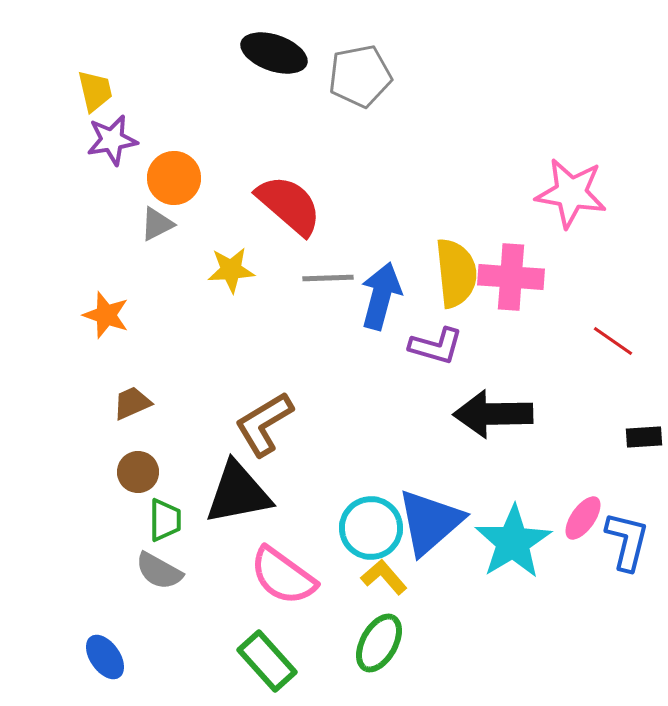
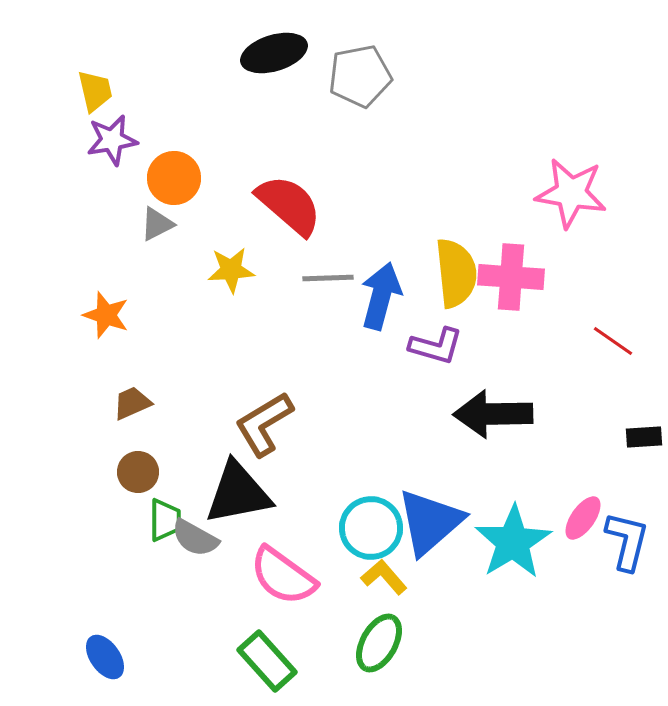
black ellipse: rotated 36 degrees counterclockwise
gray semicircle: moved 36 px right, 33 px up
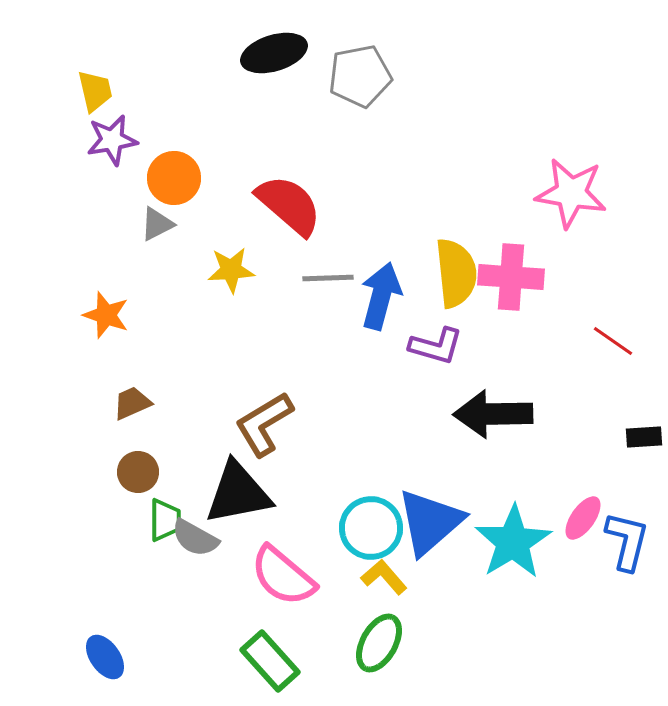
pink semicircle: rotated 4 degrees clockwise
green rectangle: moved 3 px right
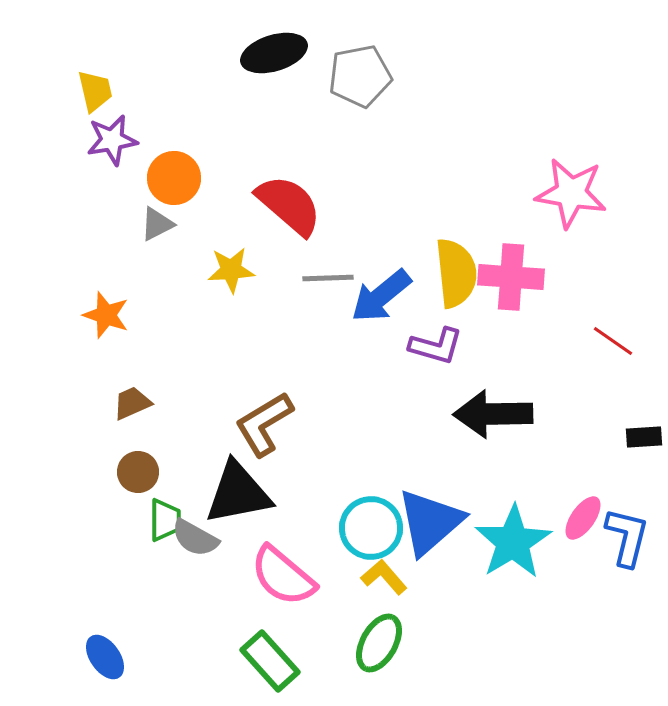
blue arrow: rotated 144 degrees counterclockwise
blue L-shape: moved 4 px up
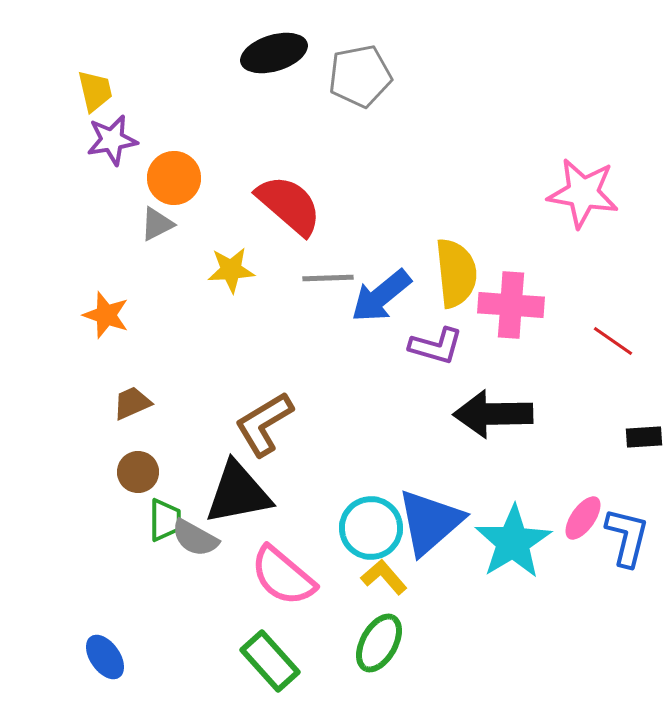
pink star: moved 12 px right
pink cross: moved 28 px down
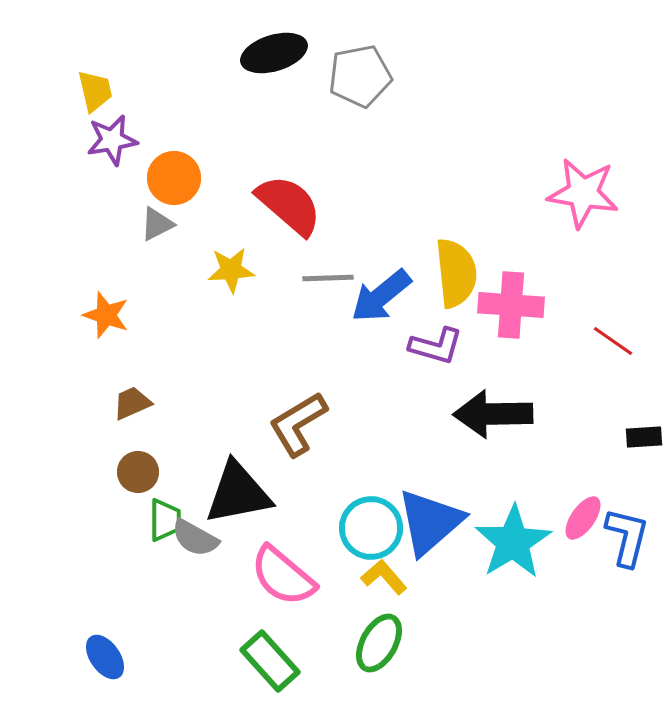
brown L-shape: moved 34 px right
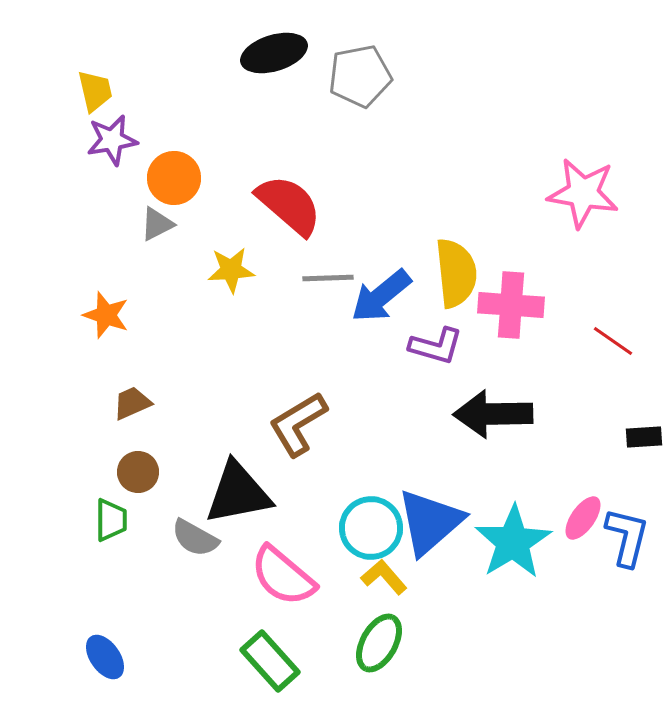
green trapezoid: moved 54 px left
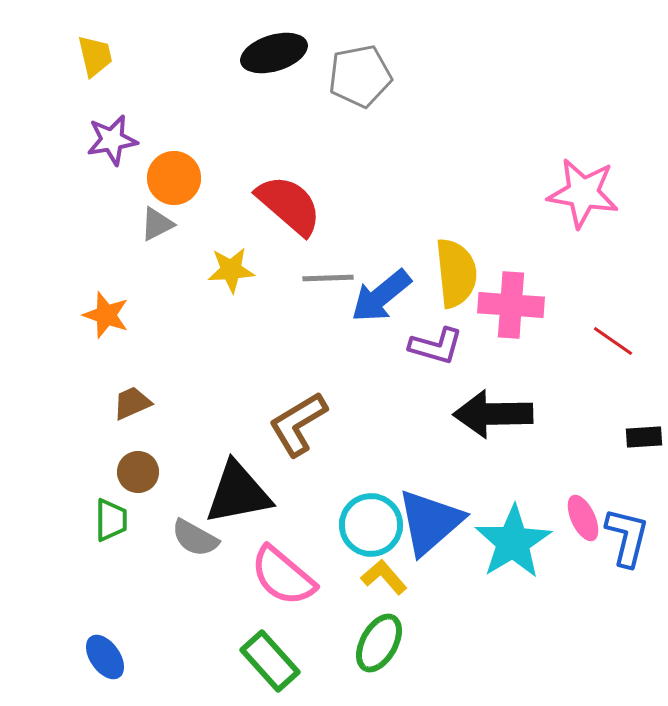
yellow trapezoid: moved 35 px up
pink ellipse: rotated 60 degrees counterclockwise
cyan circle: moved 3 px up
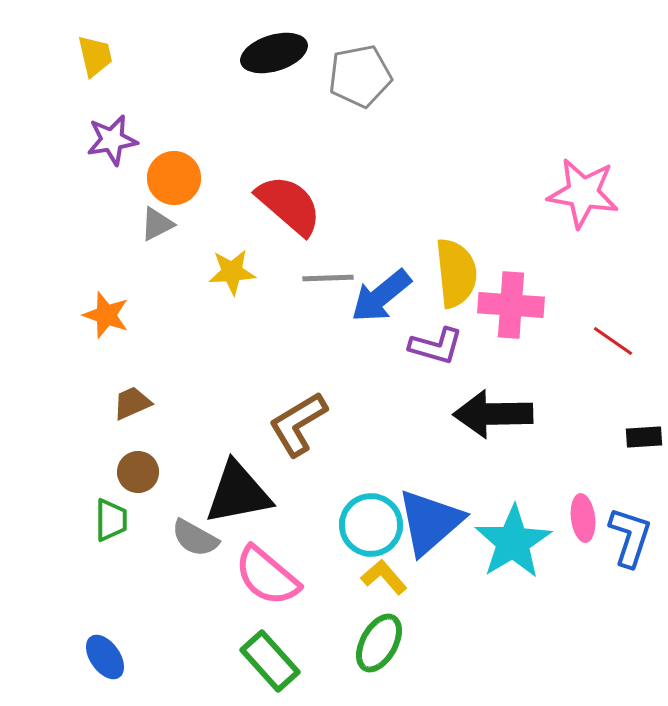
yellow star: moved 1 px right, 2 px down
pink ellipse: rotated 18 degrees clockwise
blue L-shape: moved 3 px right; rotated 4 degrees clockwise
pink semicircle: moved 16 px left
